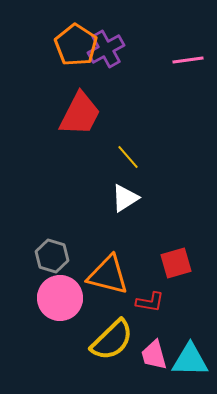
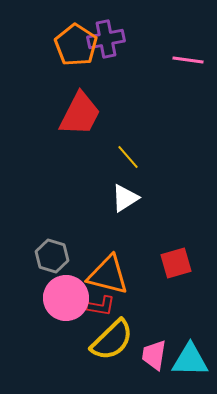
purple cross: moved 10 px up; rotated 18 degrees clockwise
pink line: rotated 16 degrees clockwise
pink circle: moved 6 px right
red L-shape: moved 49 px left, 4 px down
pink trapezoid: rotated 24 degrees clockwise
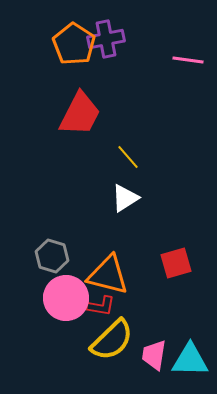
orange pentagon: moved 2 px left, 1 px up
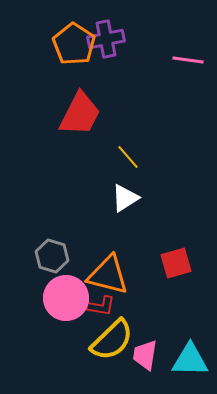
pink trapezoid: moved 9 px left
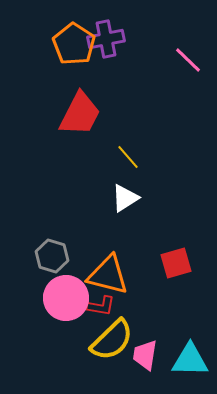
pink line: rotated 36 degrees clockwise
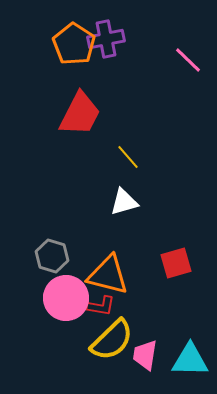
white triangle: moved 1 px left, 4 px down; rotated 16 degrees clockwise
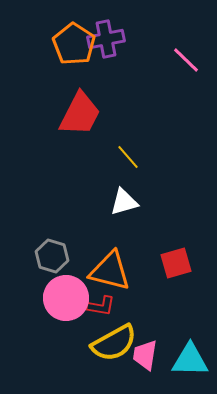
pink line: moved 2 px left
orange triangle: moved 2 px right, 4 px up
yellow semicircle: moved 2 px right, 3 px down; rotated 15 degrees clockwise
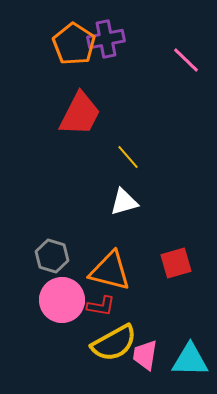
pink circle: moved 4 px left, 2 px down
